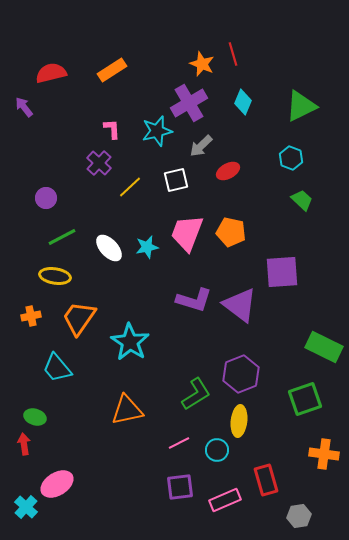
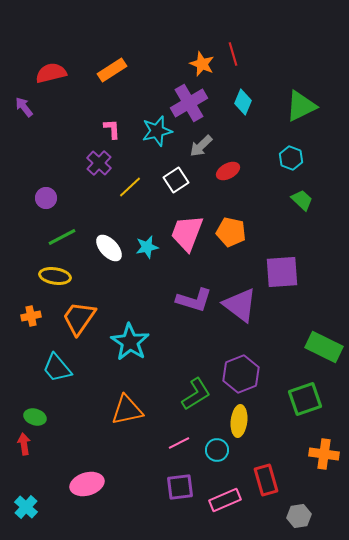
white square at (176, 180): rotated 20 degrees counterclockwise
pink ellipse at (57, 484): moved 30 px right; rotated 16 degrees clockwise
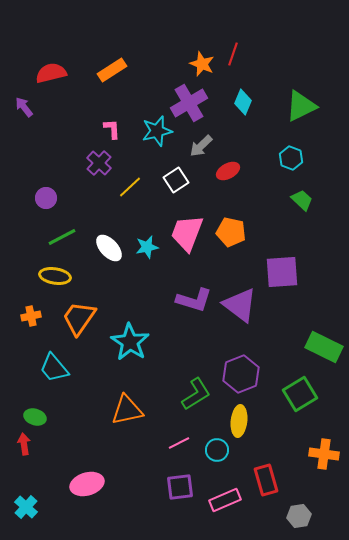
red line at (233, 54): rotated 35 degrees clockwise
cyan trapezoid at (57, 368): moved 3 px left
green square at (305, 399): moved 5 px left, 5 px up; rotated 12 degrees counterclockwise
